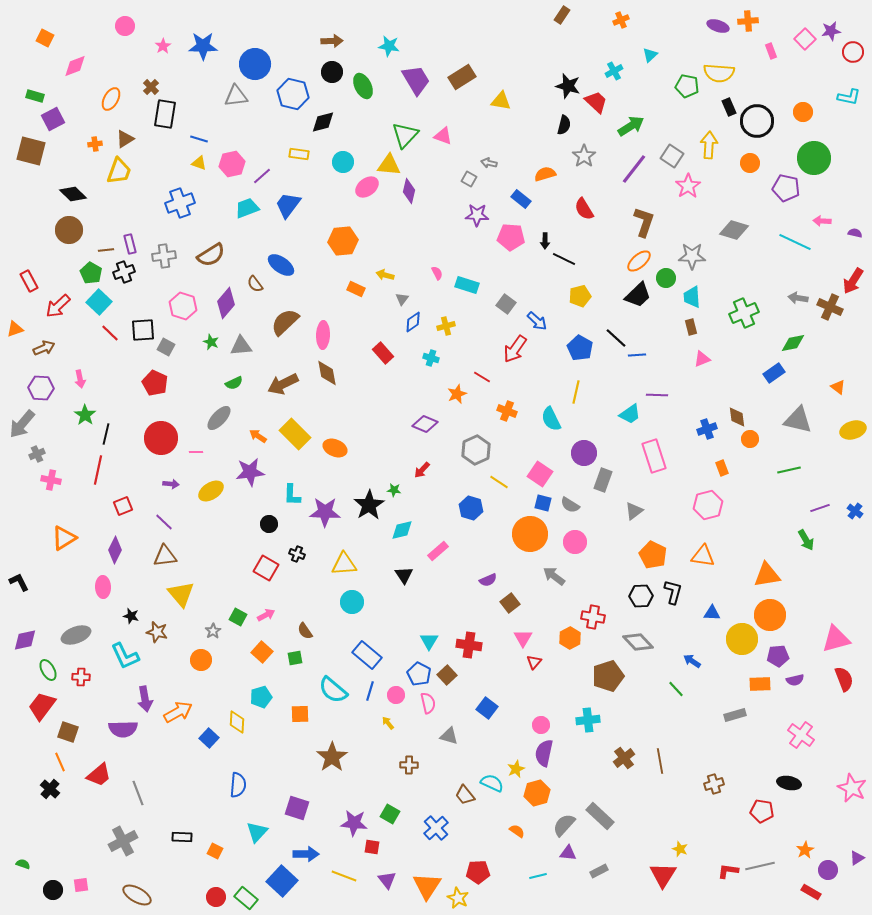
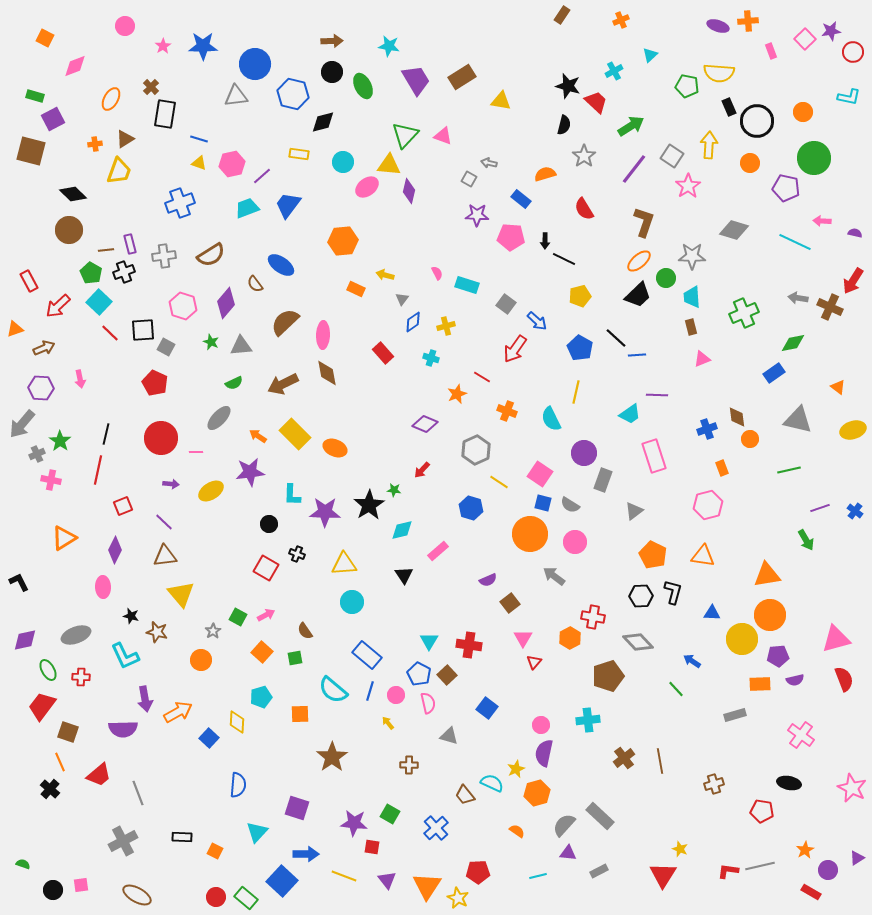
green star at (85, 415): moved 25 px left, 26 px down
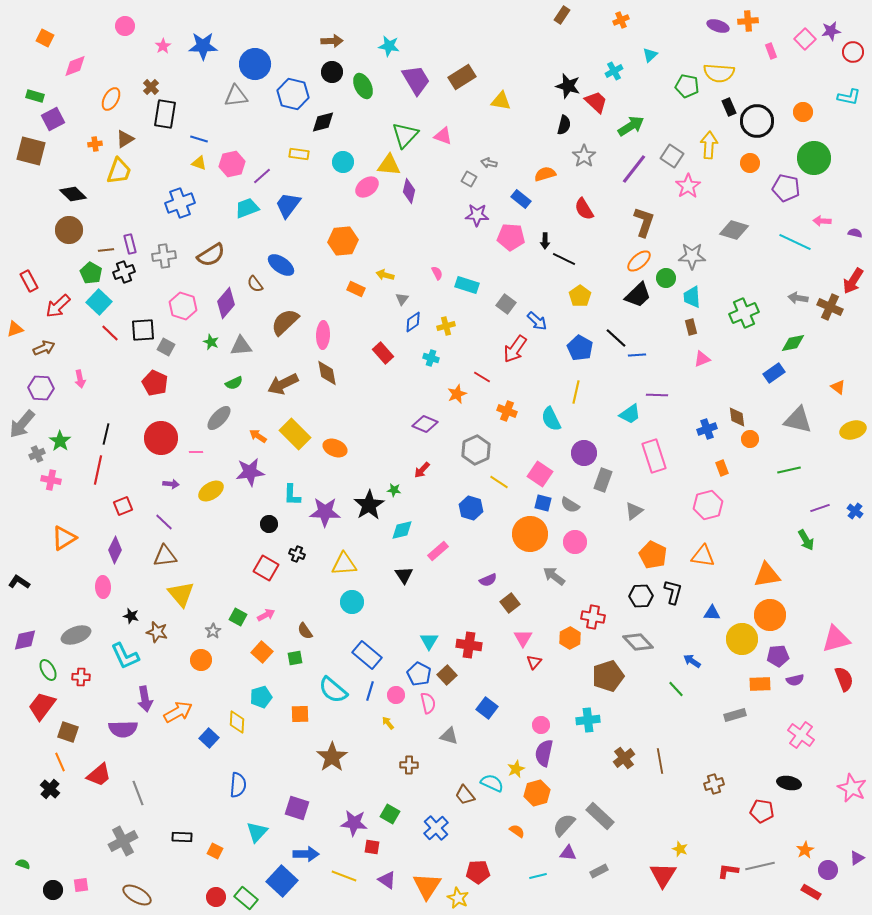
yellow pentagon at (580, 296): rotated 20 degrees counterclockwise
black L-shape at (19, 582): rotated 30 degrees counterclockwise
purple triangle at (387, 880): rotated 18 degrees counterclockwise
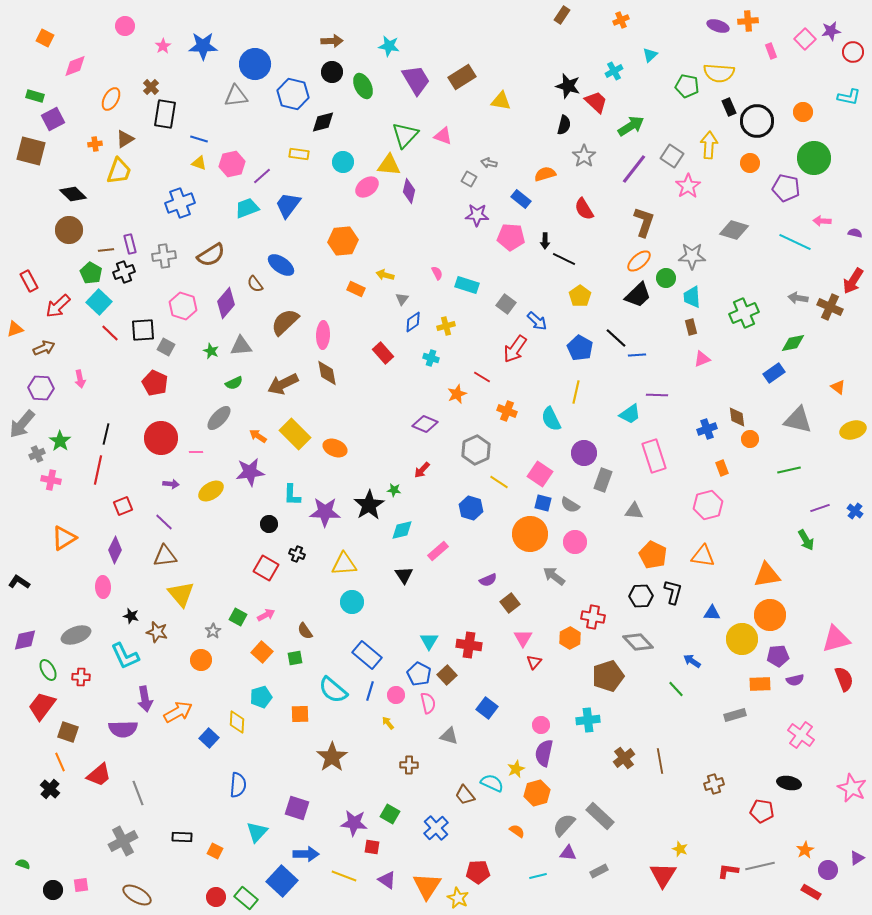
green star at (211, 342): moved 9 px down
gray triangle at (634, 511): rotated 42 degrees clockwise
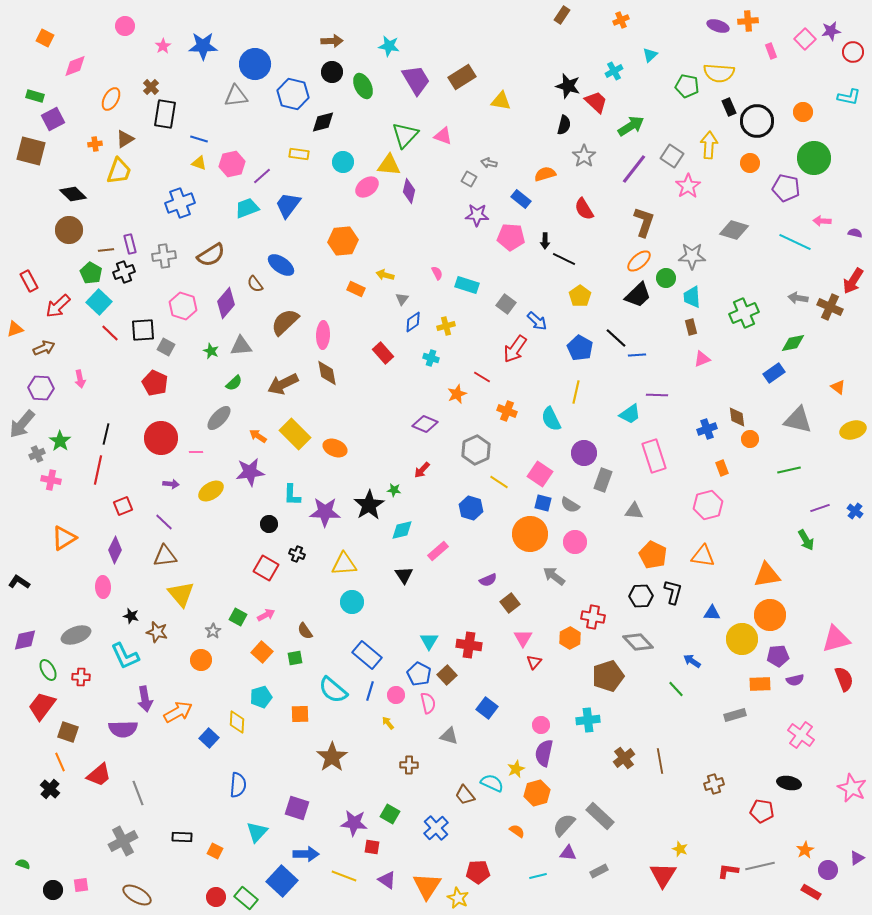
green semicircle at (234, 383): rotated 18 degrees counterclockwise
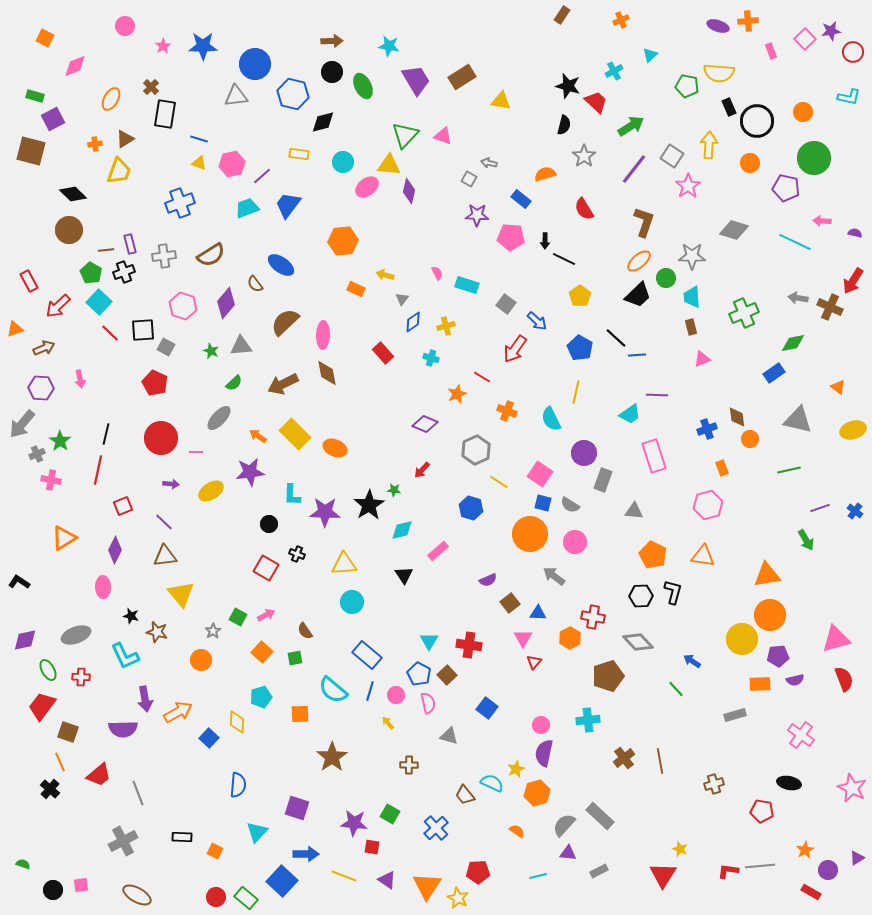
blue triangle at (712, 613): moved 174 px left
gray line at (760, 866): rotated 8 degrees clockwise
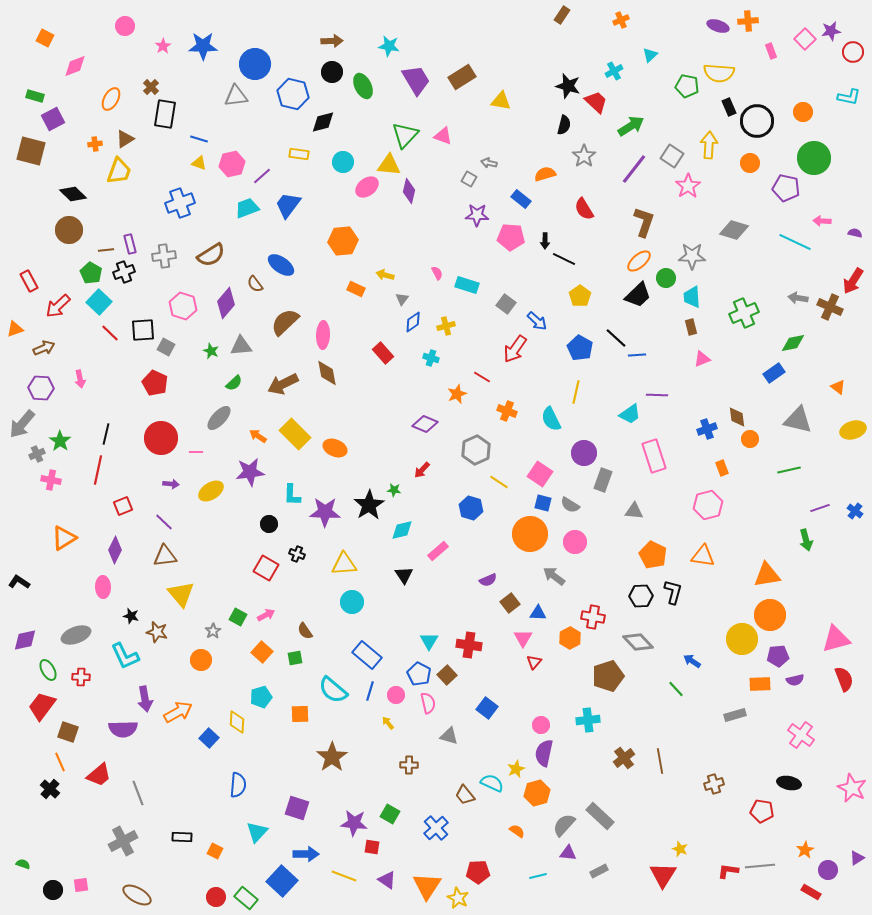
green arrow at (806, 540): rotated 15 degrees clockwise
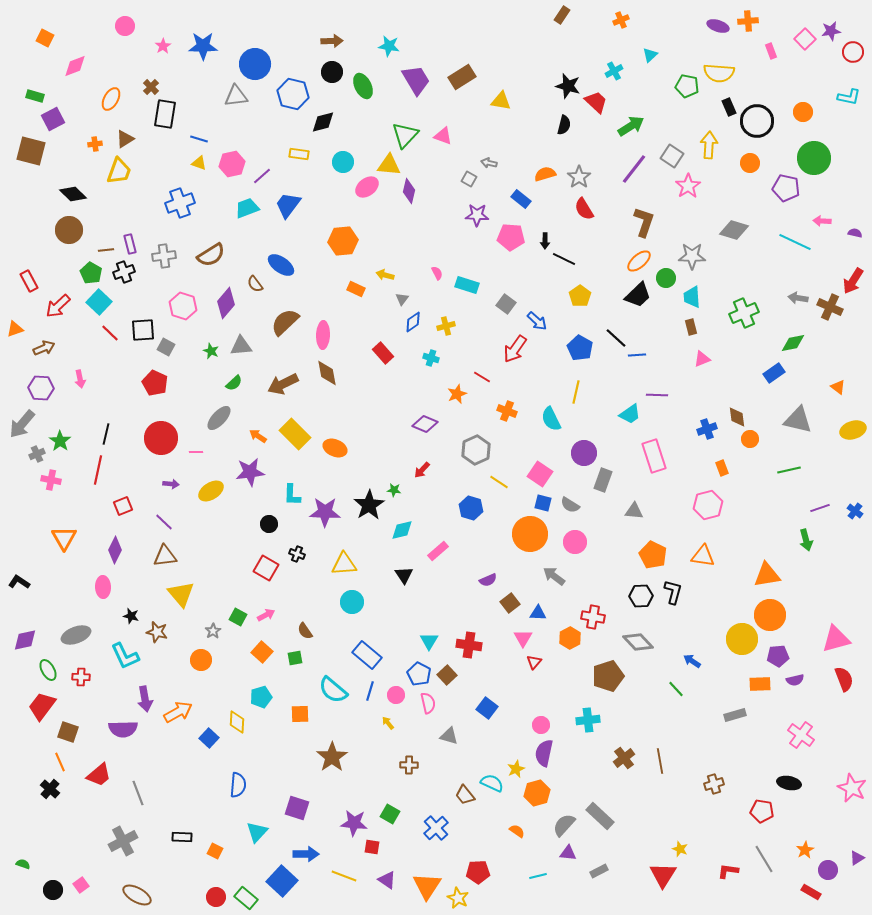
gray star at (584, 156): moved 5 px left, 21 px down
orange triangle at (64, 538): rotated 28 degrees counterclockwise
gray line at (760, 866): moved 4 px right, 7 px up; rotated 64 degrees clockwise
pink square at (81, 885): rotated 28 degrees counterclockwise
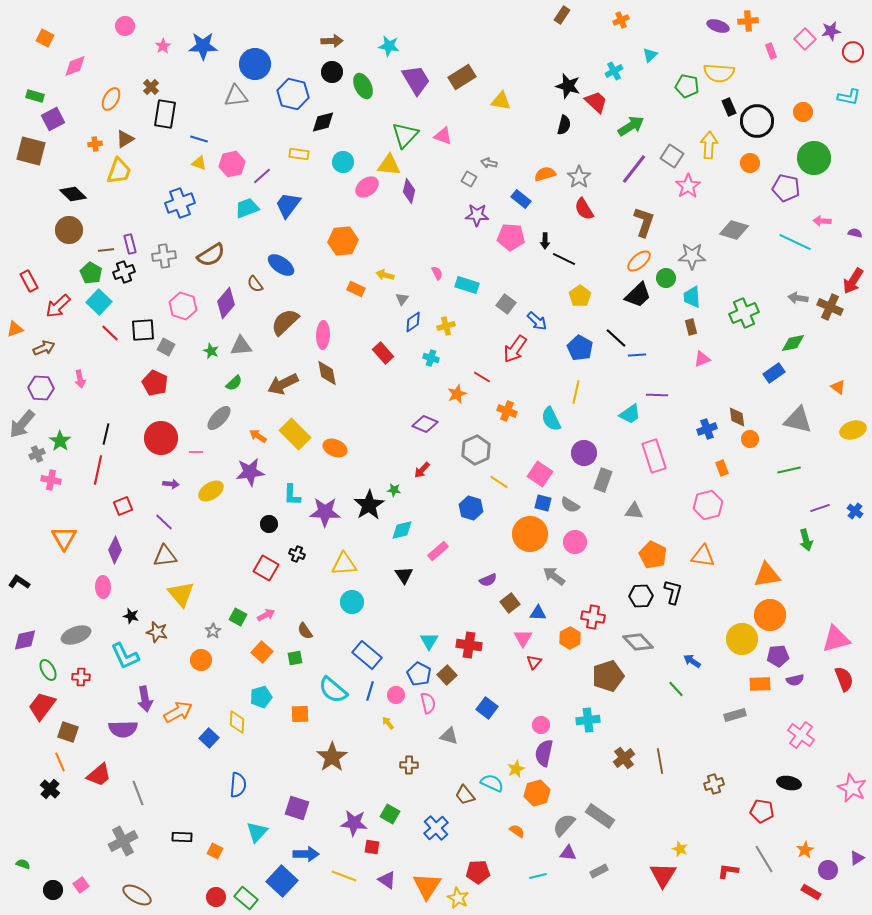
gray rectangle at (600, 816): rotated 8 degrees counterclockwise
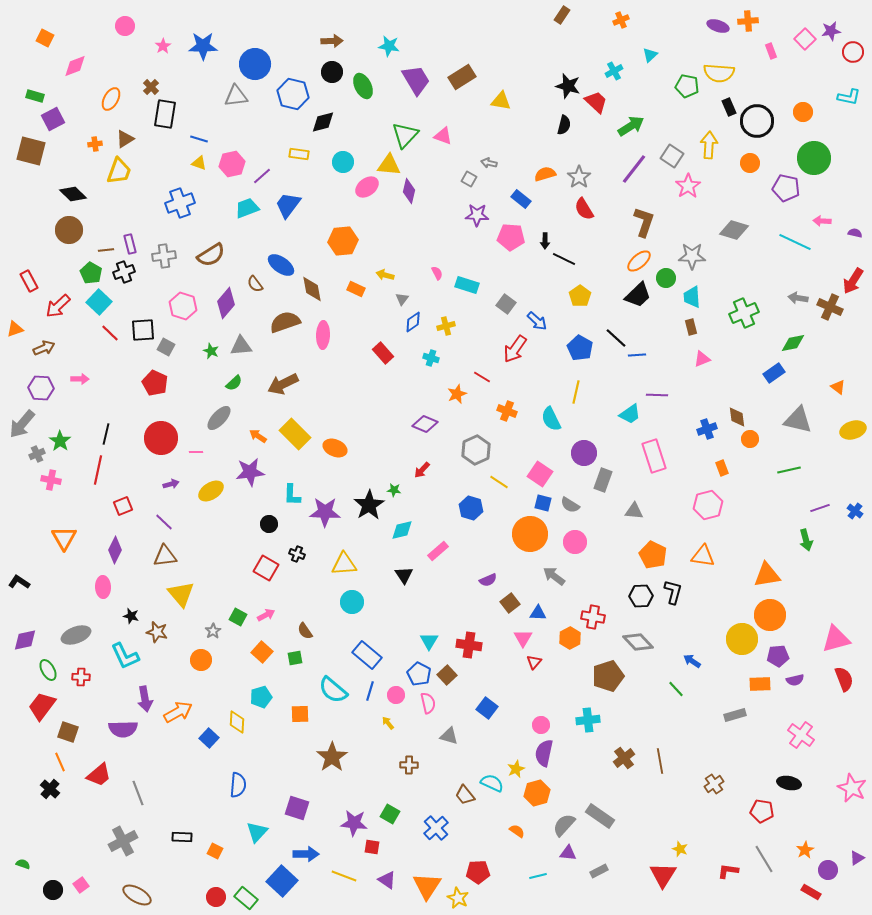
brown semicircle at (285, 322): rotated 24 degrees clockwise
brown diamond at (327, 373): moved 15 px left, 84 px up
pink arrow at (80, 379): rotated 78 degrees counterclockwise
purple arrow at (171, 484): rotated 21 degrees counterclockwise
brown cross at (714, 784): rotated 18 degrees counterclockwise
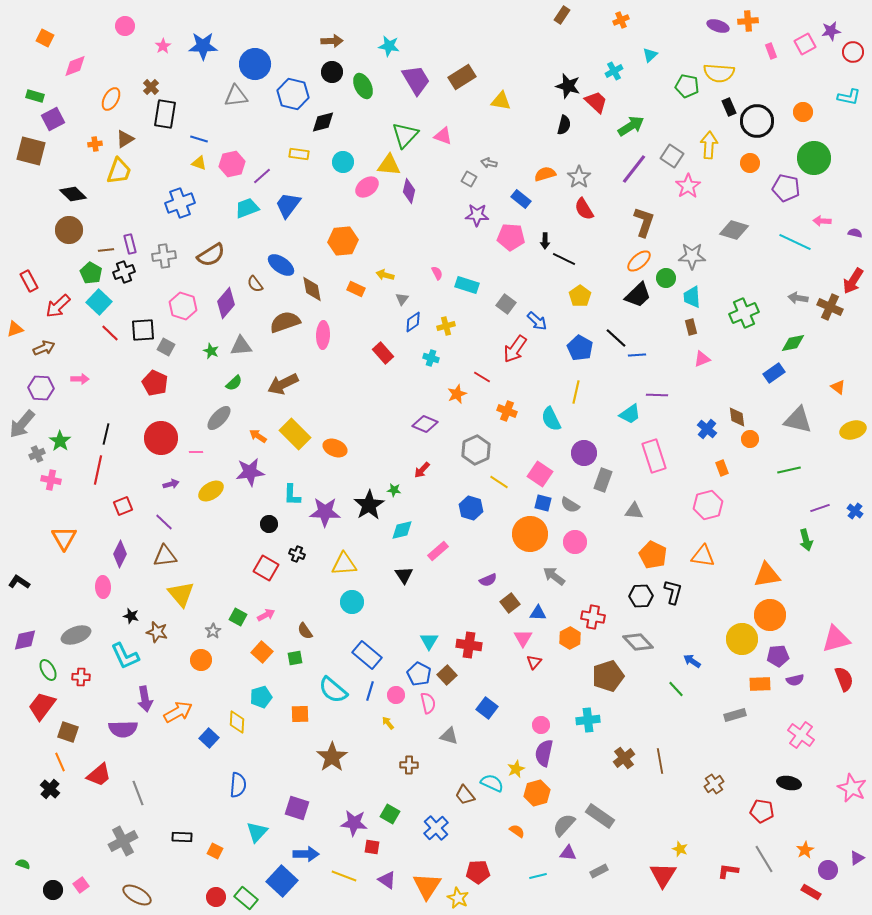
pink square at (805, 39): moved 5 px down; rotated 15 degrees clockwise
blue cross at (707, 429): rotated 30 degrees counterclockwise
purple diamond at (115, 550): moved 5 px right, 4 px down
